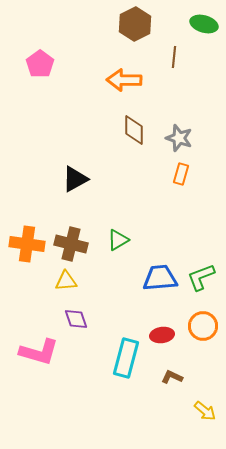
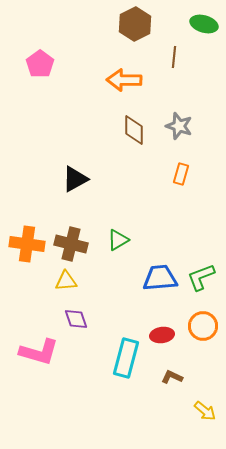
gray star: moved 12 px up
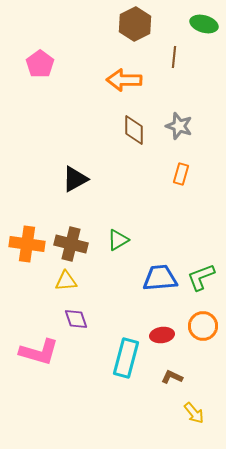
yellow arrow: moved 11 px left, 2 px down; rotated 10 degrees clockwise
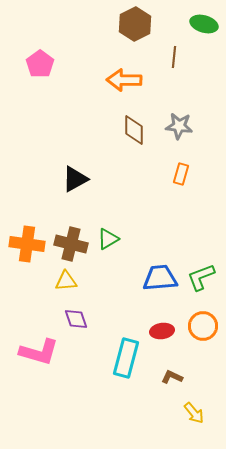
gray star: rotated 12 degrees counterclockwise
green triangle: moved 10 px left, 1 px up
red ellipse: moved 4 px up
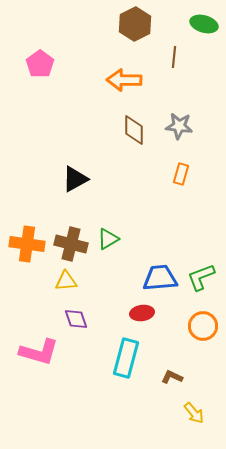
red ellipse: moved 20 px left, 18 px up
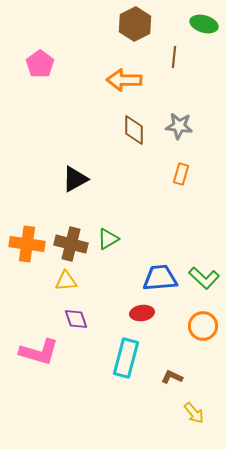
green L-shape: moved 3 px right, 1 px down; rotated 116 degrees counterclockwise
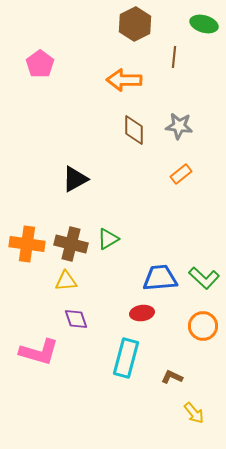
orange rectangle: rotated 35 degrees clockwise
